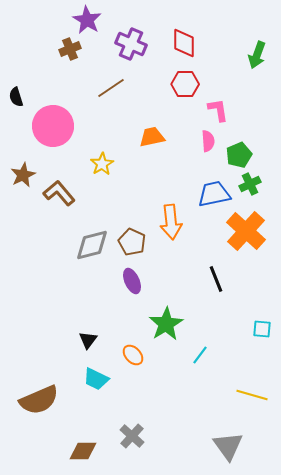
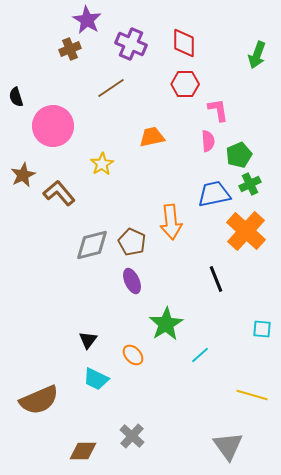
cyan line: rotated 12 degrees clockwise
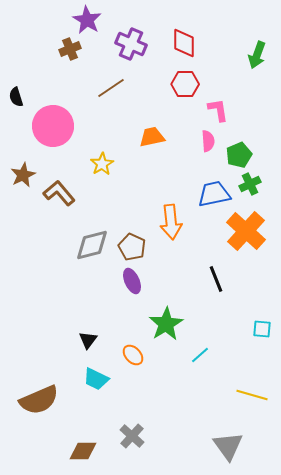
brown pentagon: moved 5 px down
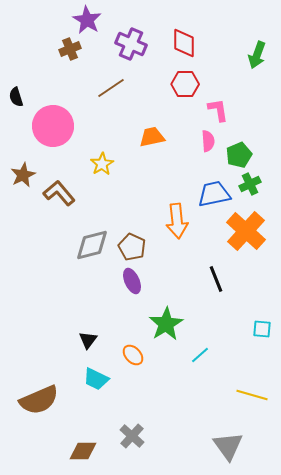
orange arrow: moved 6 px right, 1 px up
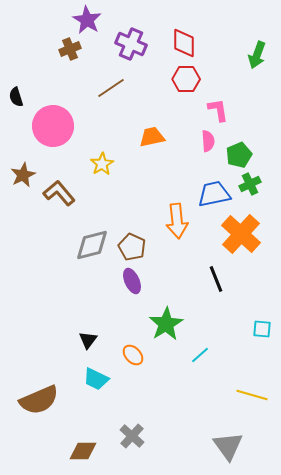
red hexagon: moved 1 px right, 5 px up
orange cross: moved 5 px left, 3 px down
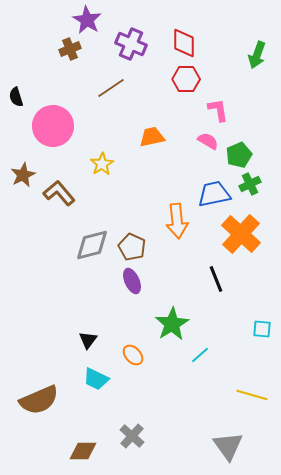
pink semicircle: rotated 55 degrees counterclockwise
green star: moved 6 px right
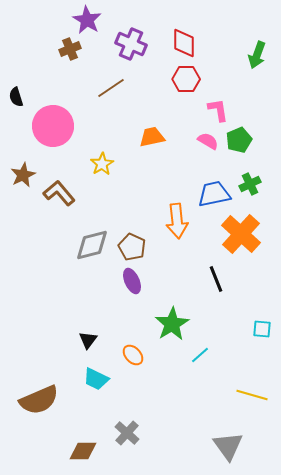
green pentagon: moved 15 px up
gray cross: moved 5 px left, 3 px up
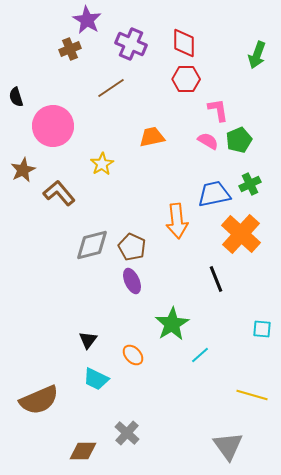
brown star: moved 5 px up
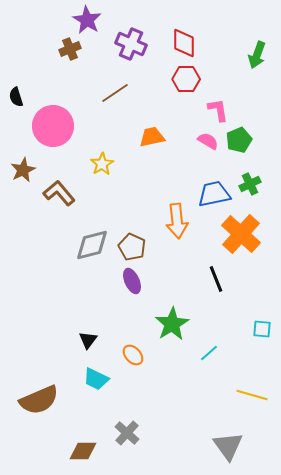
brown line: moved 4 px right, 5 px down
cyan line: moved 9 px right, 2 px up
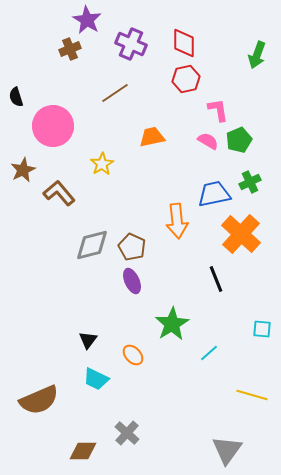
red hexagon: rotated 12 degrees counterclockwise
green cross: moved 2 px up
gray triangle: moved 1 px left, 4 px down; rotated 12 degrees clockwise
